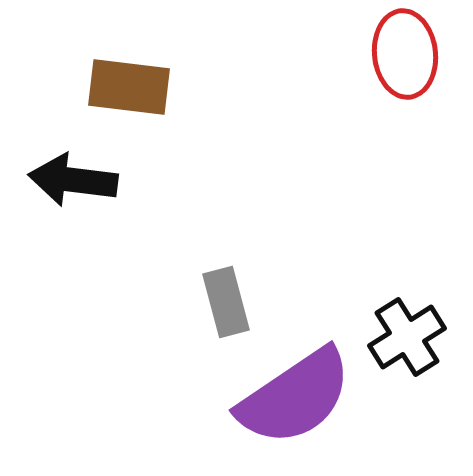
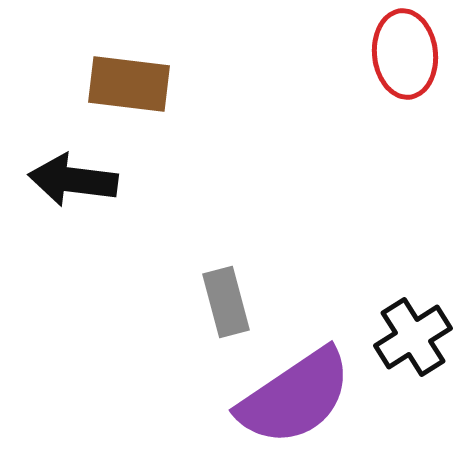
brown rectangle: moved 3 px up
black cross: moved 6 px right
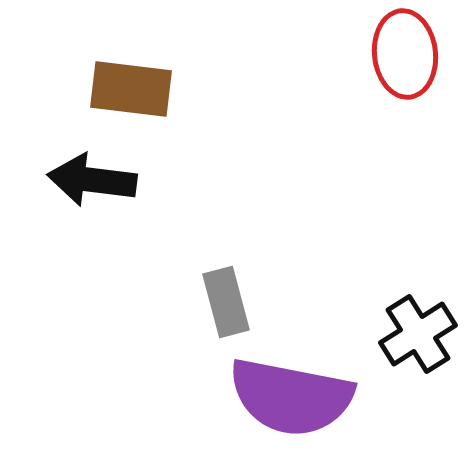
brown rectangle: moved 2 px right, 5 px down
black arrow: moved 19 px right
black cross: moved 5 px right, 3 px up
purple semicircle: moved 4 px left; rotated 45 degrees clockwise
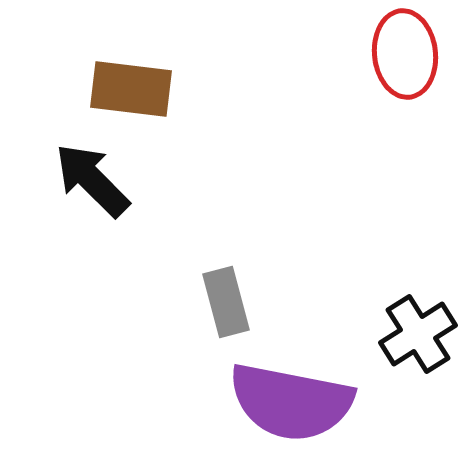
black arrow: rotated 38 degrees clockwise
purple semicircle: moved 5 px down
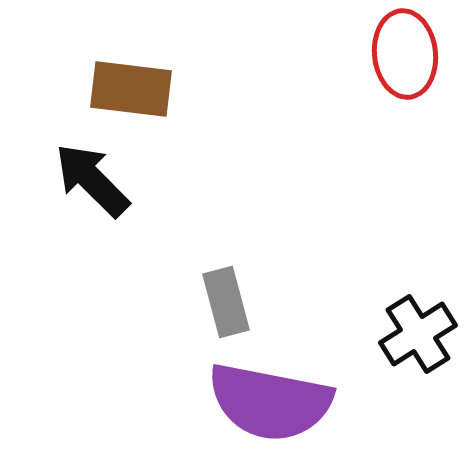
purple semicircle: moved 21 px left
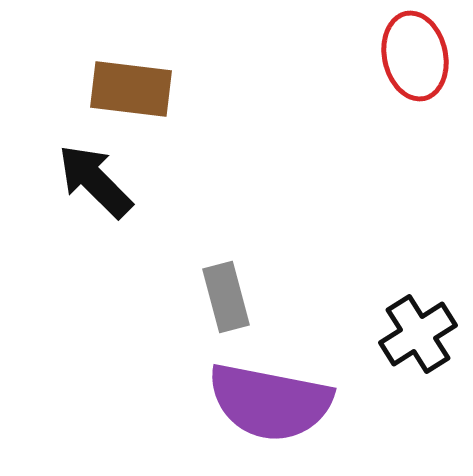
red ellipse: moved 10 px right, 2 px down; rotated 6 degrees counterclockwise
black arrow: moved 3 px right, 1 px down
gray rectangle: moved 5 px up
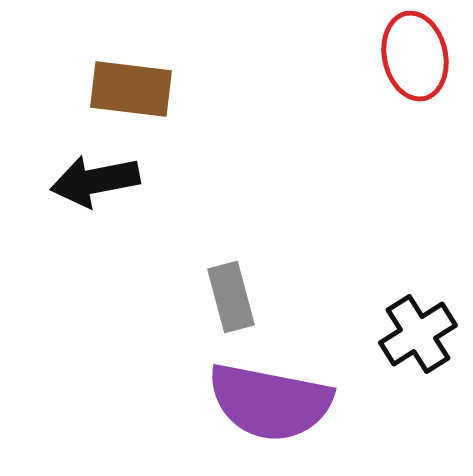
black arrow: rotated 56 degrees counterclockwise
gray rectangle: moved 5 px right
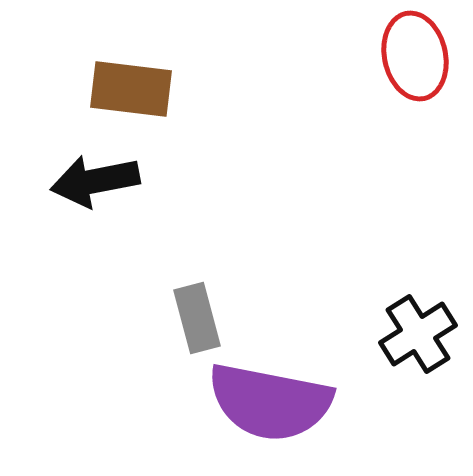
gray rectangle: moved 34 px left, 21 px down
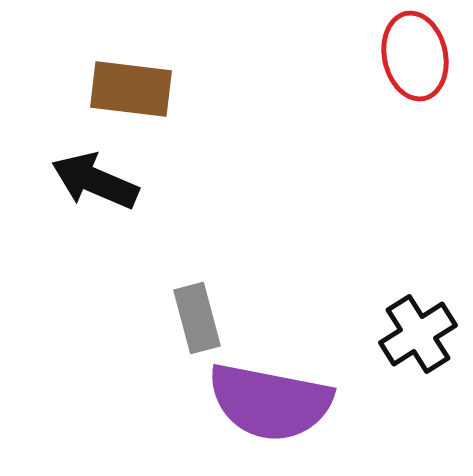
black arrow: rotated 34 degrees clockwise
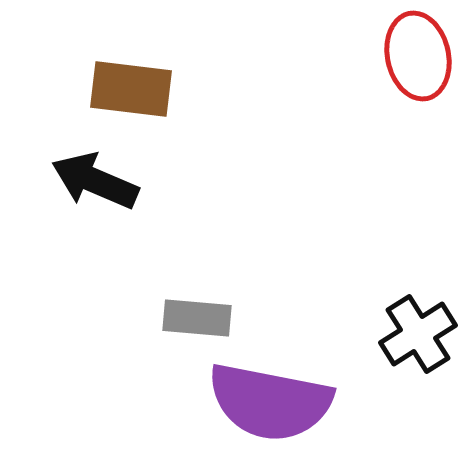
red ellipse: moved 3 px right
gray rectangle: rotated 70 degrees counterclockwise
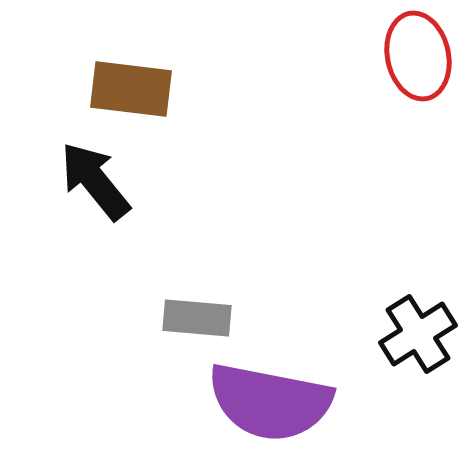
black arrow: rotated 28 degrees clockwise
